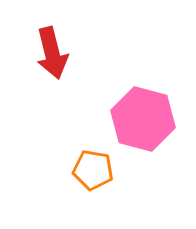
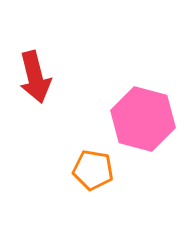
red arrow: moved 17 px left, 24 px down
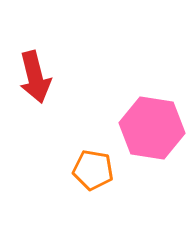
pink hexagon: moved 9 px right, 9 px down; rotated 6 degrees counterclockwise
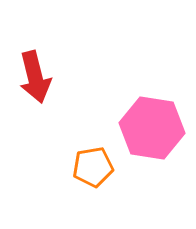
orange pentagon: moved 3 px up; rotated 18 degrees counterclockwise
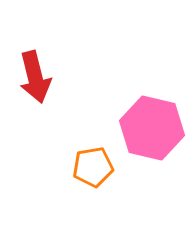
pink hexagon: rotated 4 degrees clockwise
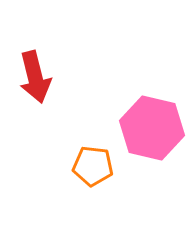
orange pentagon: moved 1 px up; rotated 15 degrees clockwise
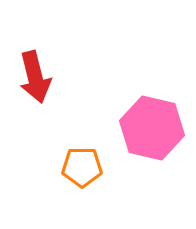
orange pentagon: moved 11 px left, 1 px down; rotated 6 degrees counterclockwise
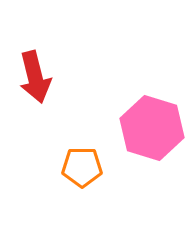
pink hexagon: rotated 4 degrees clockwise
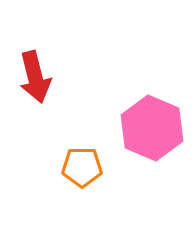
pink hexagon: rotated 6 degrees clockwise
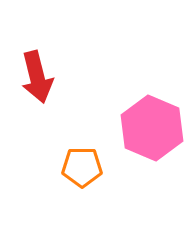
red arrow: moved 2 px right
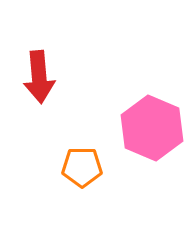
red arrow: moved 2 px right; rotated 9 degrees clockwise
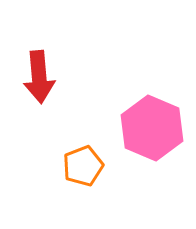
orange pentagon: moved 1 px right, 1 px up; rotated 21 degrees counterclockwise
